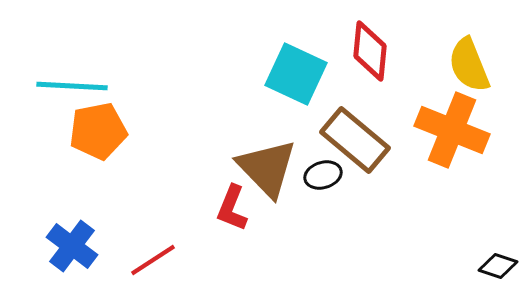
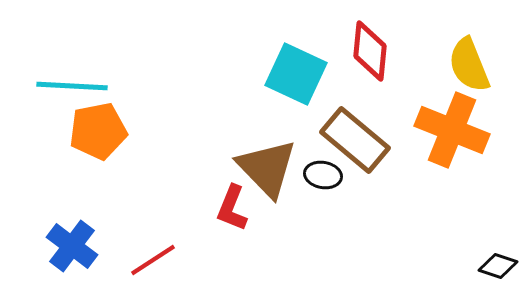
black ellipse: rotated 27 degrees clockwise
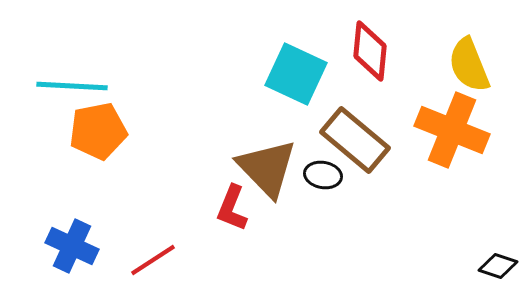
blue cross: rotated 12 degrees counterclockwise
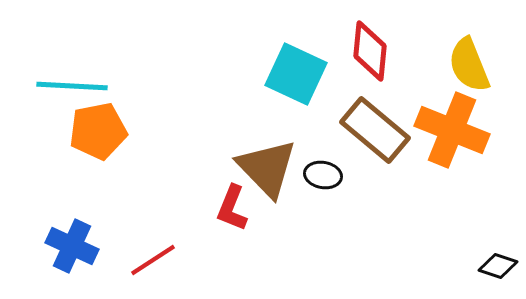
brown rectangle: moved 20 px right, 10 px up
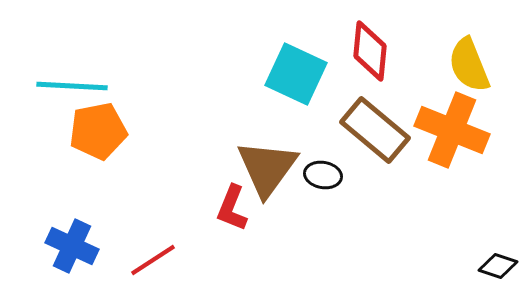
brown triangle: rotated 20 degrees clockwise
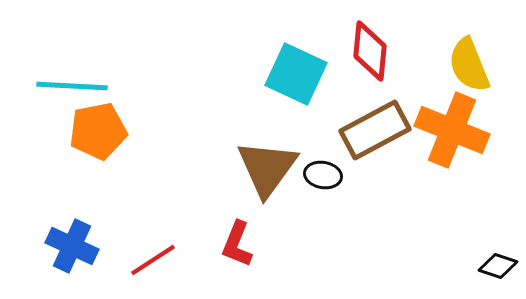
brown rectangle: rotated 68 degrees counterclockwise
red L-shape: moved 5 px right, 36 px down
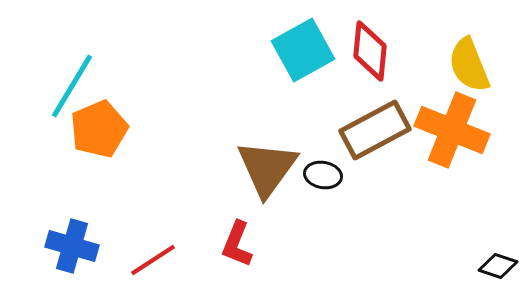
cyan square: moved 7 px right, 24 px up; rotated 36 degrees clockwise
cyan line: rotated 62 degrees counterclockwise
orange pentagon: moved 1 px right, 2 px up; rotated 12 degrees counterclockwise
blue cross: rotated 9 degrees counterclockwise
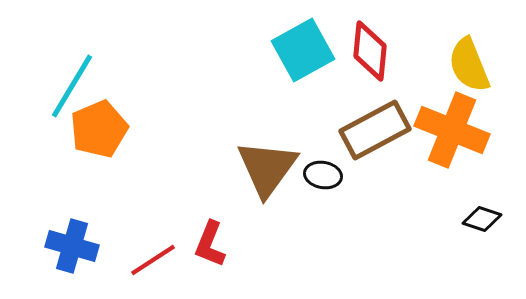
red L-shape: moved 27 px left
black diamond: moved 16 px left, 47 px up
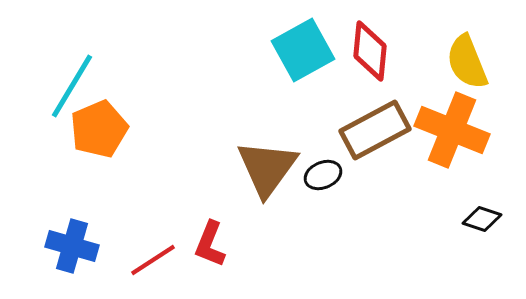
yellow semicircle: moved 2 px left, 3 px up
black ellipse: rotated 33 degrees counterclockwise
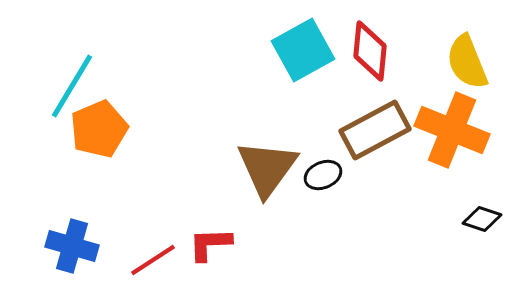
red L-shape: rotated 66 degrees clockwise
